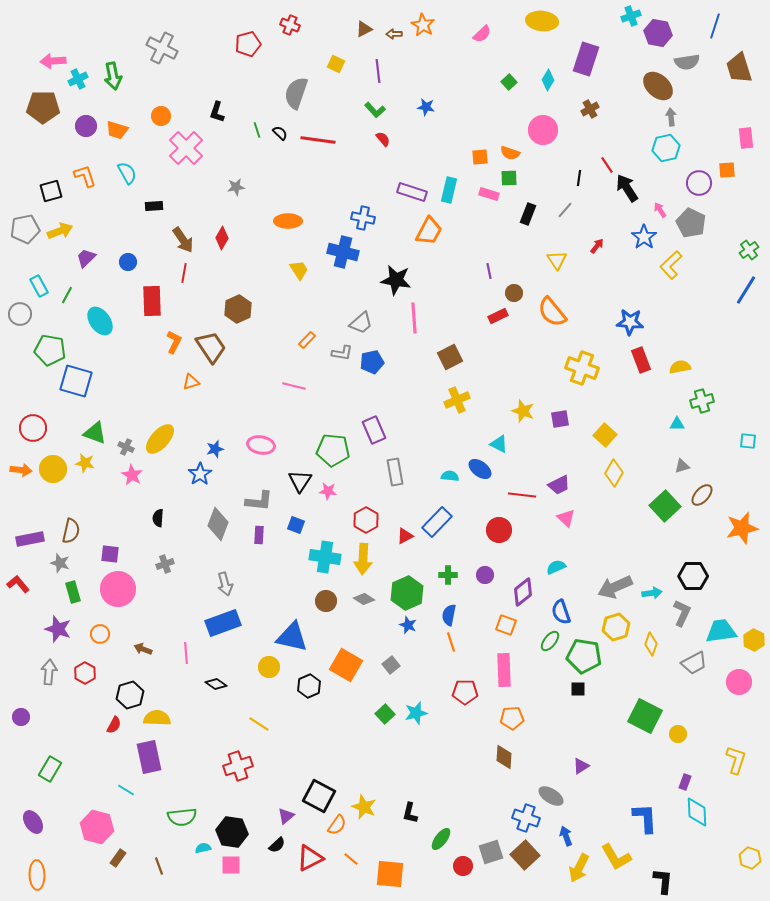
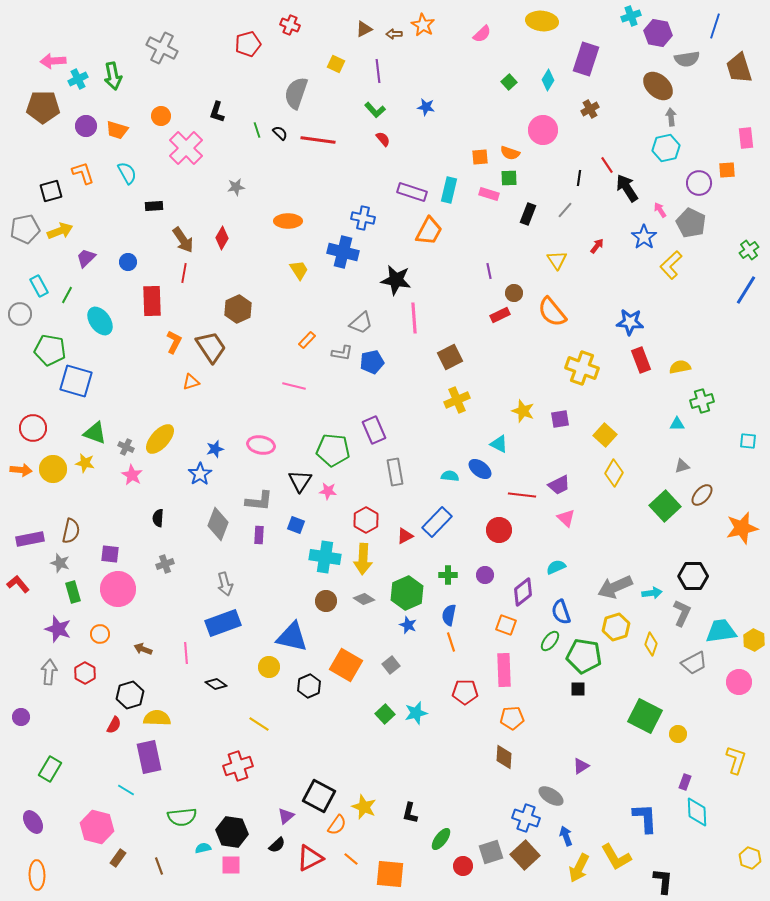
gray semicircle at (687, 62): moved 3 px up
orange L-shape at (85, 176): moved 2 px left, 3 px up
red rectangle at (498, 316): moved 2 px right, 1 px up
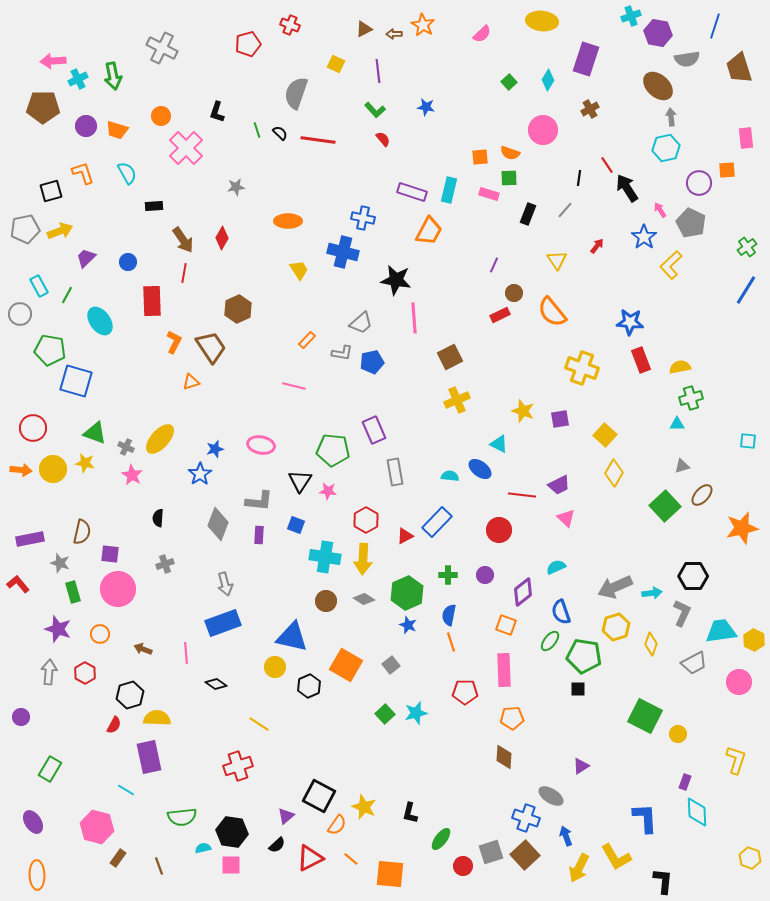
green cross at (749, 250): moved 2 px left, 3 px up
purple line at (489, 271): moved 5 px right, 6 px up; rotated 35 degrees clockwise
green cross at (702, 401): moved 11 px left, 3 px up
brown semicircle at (71, 531): moved 11 px right, 1 px down
yellow circle at (269, 667): moved 6 px right
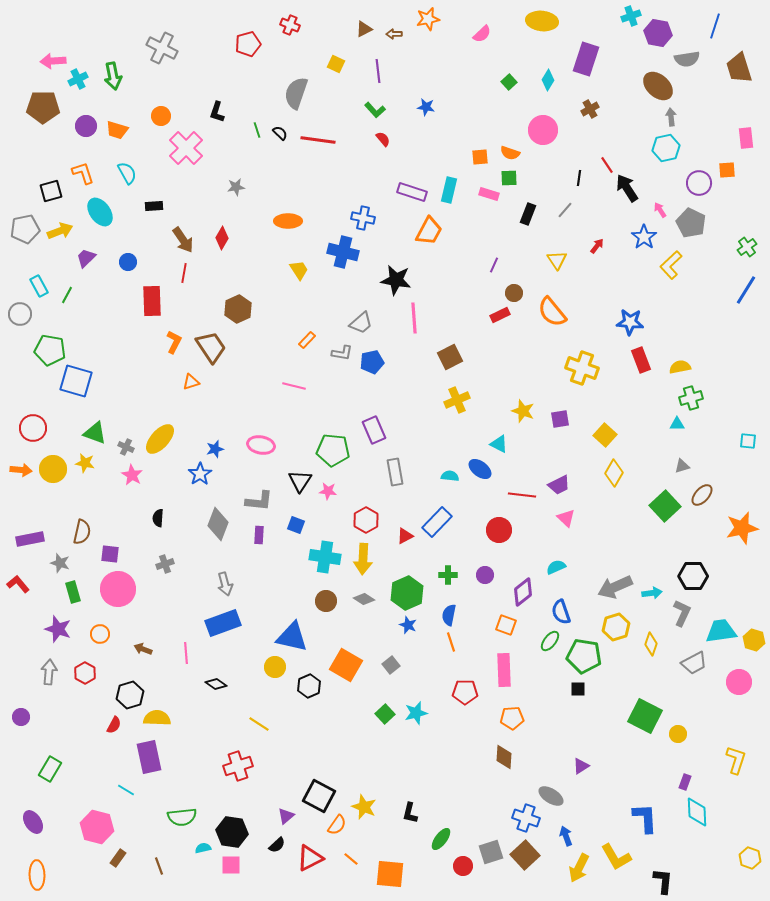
orange star at (423, 25): moved 5 px right, 6 px up; rotated 30 degrees clockwise
cyan ellipse at (100, 321): moved 109 px up
yellow hexagon at (754, 640): rotated 10 degrees counterclockwise
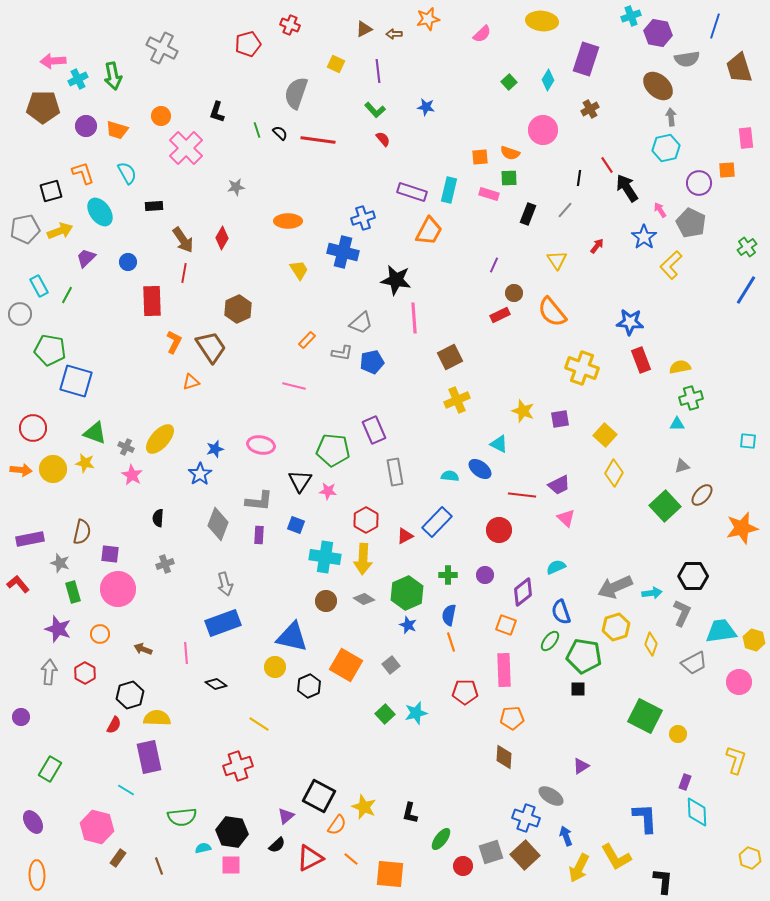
blue cross at (363, 218): rotated 30 degrees counterclockwise
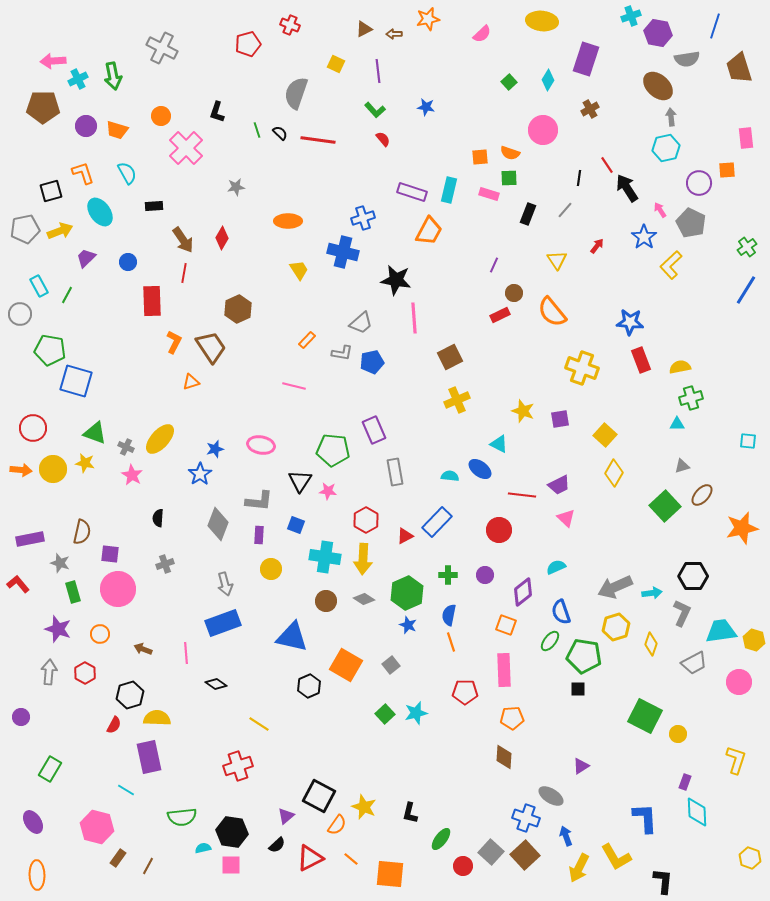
yellow circle at (275, 667): moved 4 px left, 98 px up
gray square at (491, 852): rotated 30 degrees counterclockwise
brown line at (159, 866): moved 11 px left; rotated 48 degrees clockwise
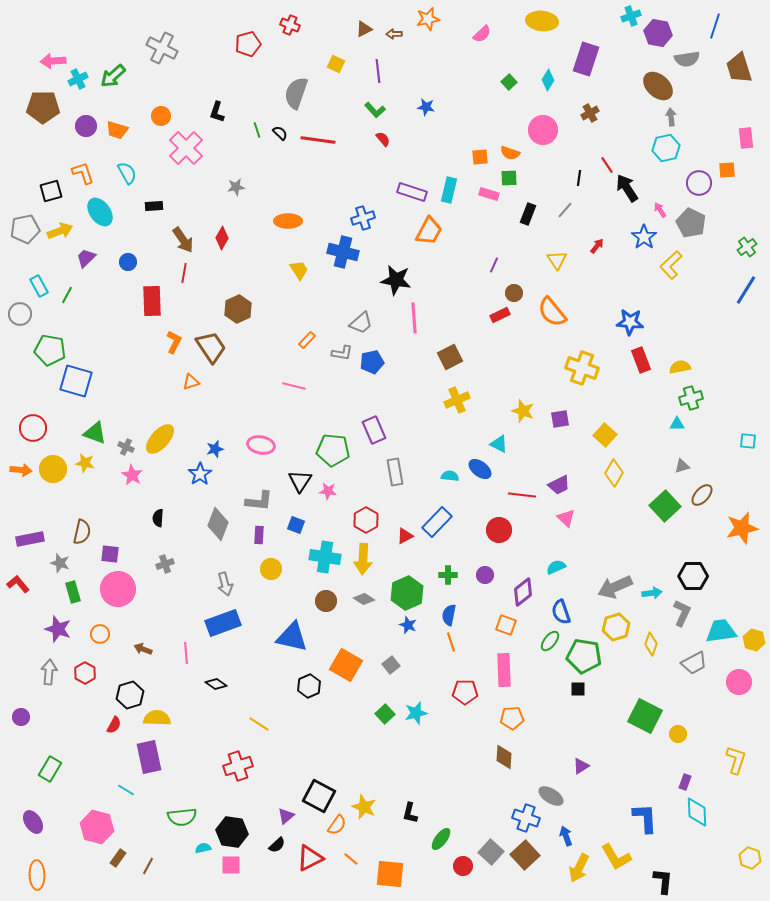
green arrow at (113, 76): rotated 60 degrees clockwise
brown cross at (590, 109): moved 4 px down
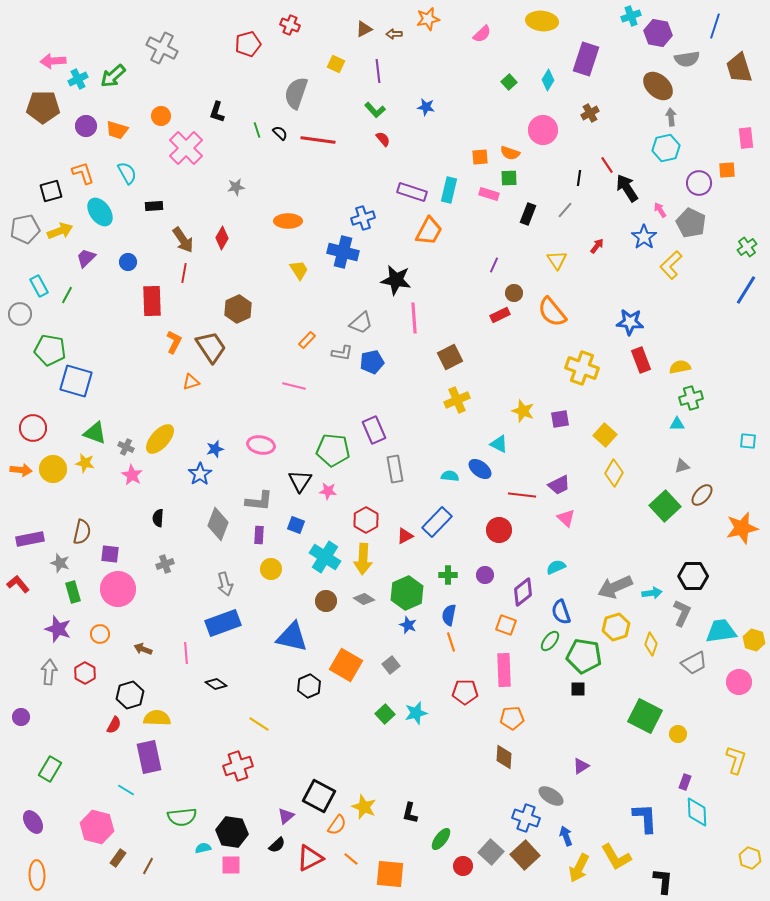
gray rectangle at (395, 472): moved 3 px up
cyan cross at (325, 557): rotated 24 degrees clockwise
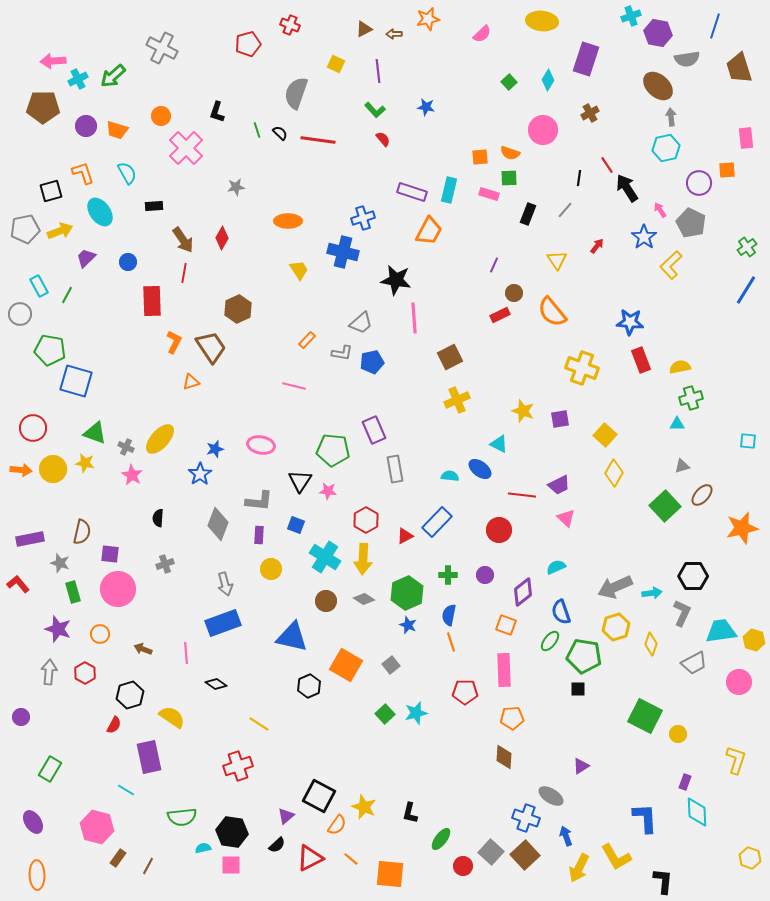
yellow semicircle at (157, 718): moved 15 px right, 1 px up; rotated 32 degrees clockwise
